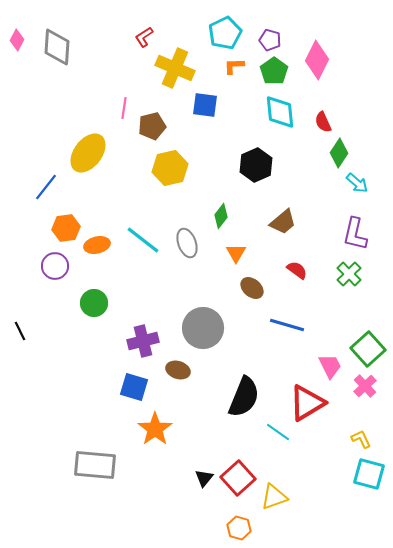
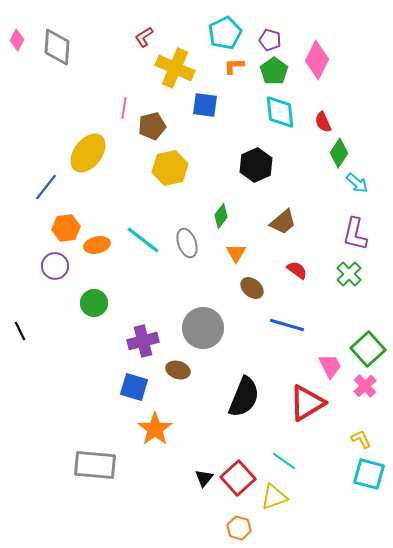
cyan line at (278, 432): moved 6 px right, 29 px down
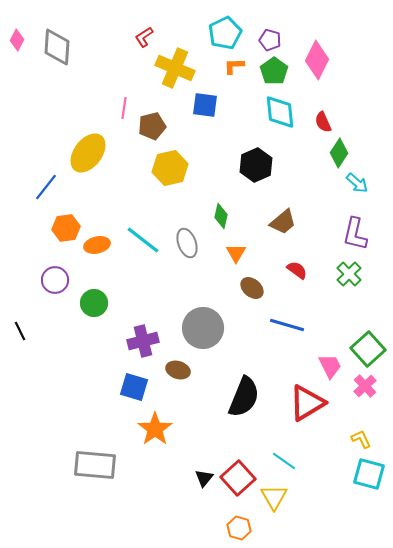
green diamond at (221, 216): rotated 25 degrees counterclockwise
purple circle at (55, 266): moved 14 px down
yellow triangle at (274, 497): rotated 40 degrees counterclockwise
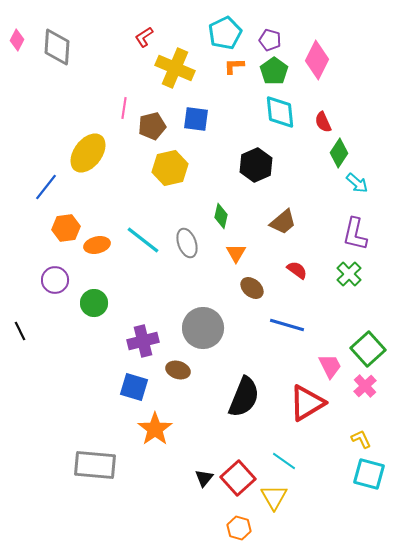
blue square at (205, 105): moved 9 px left, 14 px down
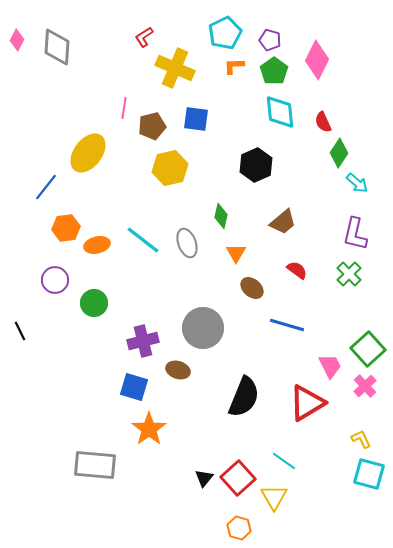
orange star at (155, 429): moved 6 px left
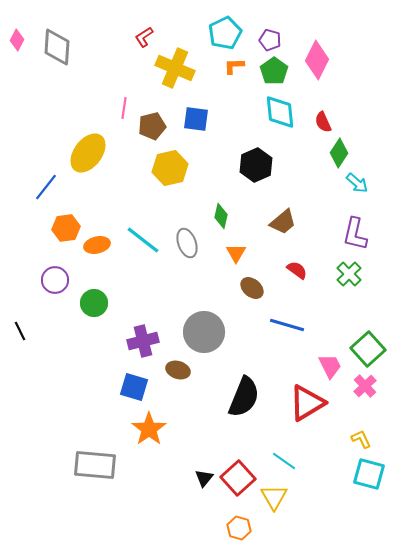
gray circle at (203, 328): moved 1 px right, 4 px down
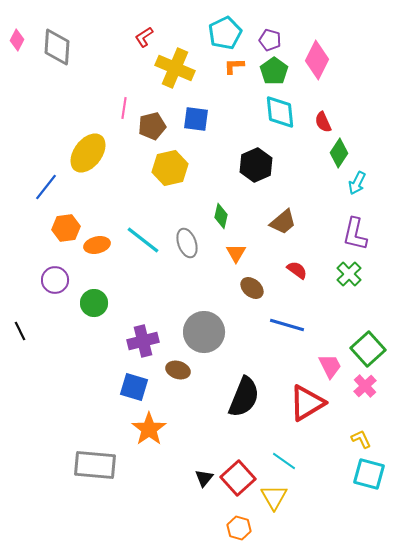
cyan arrow at (357, 183): rotated 75 degrees clockwise
